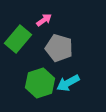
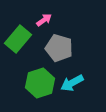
cyan arrow: moved 4 px right
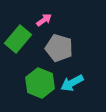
green hexagon: rotated 20 degrees counterclockwise
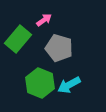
cyan arrow: moved 3 px left, 2 px down
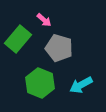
pink arrow: rotated 77 degrees clockwise
cyan arrow: moved 12 px right
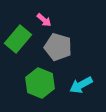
gray pentagon: moved 1 px left, 1 px up
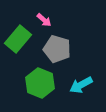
gray pentagon: moved 1 px left, 2 px down
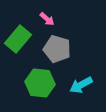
pink arrow: moved 3 px right, 1 px up
green hexagon: rotated 16 degrees counterclockwise
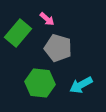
green rectangle: moved 6 px up
gray pentagon: moved 1 px right, 1 px up
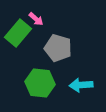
pink arrow: moved 11 px left
cyan arrow: rotated 25 degrees clockwise
